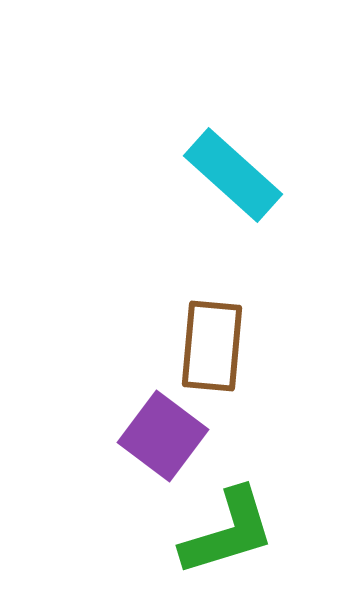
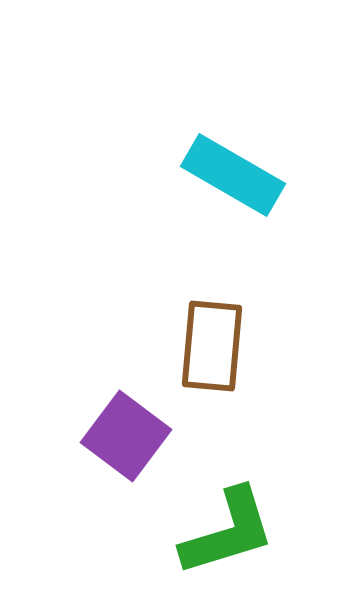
cyan rectangle: rotated 12 degrees counterclockwise
purple square: moved 37 px left
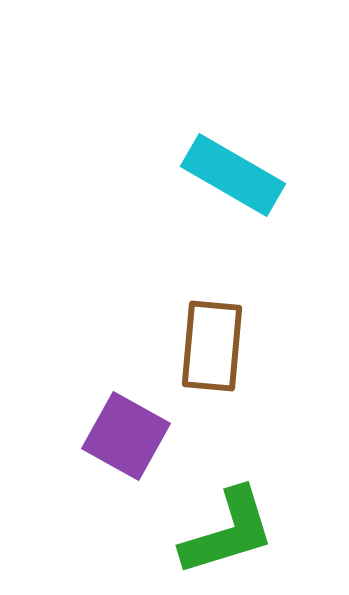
purple square: rotated 8 degrees counterclockwise
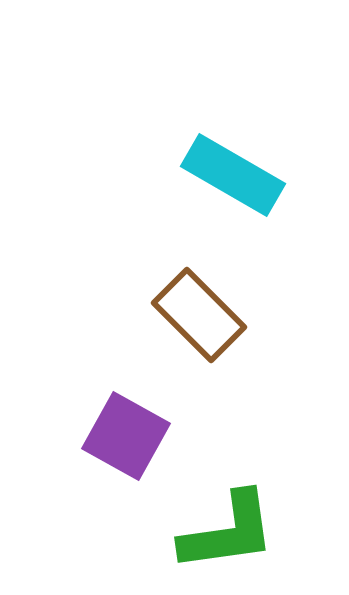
brown rectangle: moved 13 px left, 31 px up; rotated 50 degrees counterclockwise
green L-shape: rotated 9 degrees clockwise
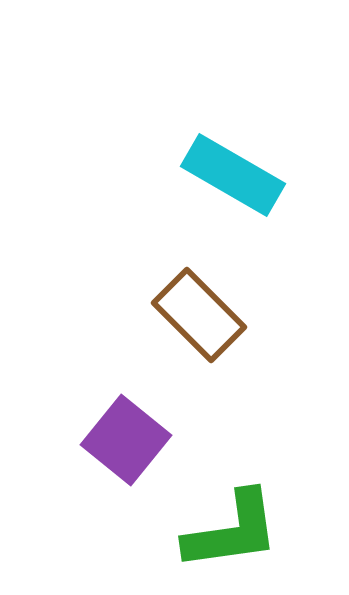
purple square: moved 4 px down; rotated 10 degrees clockwise
green L-shape: moved 4 px right, 1 px up
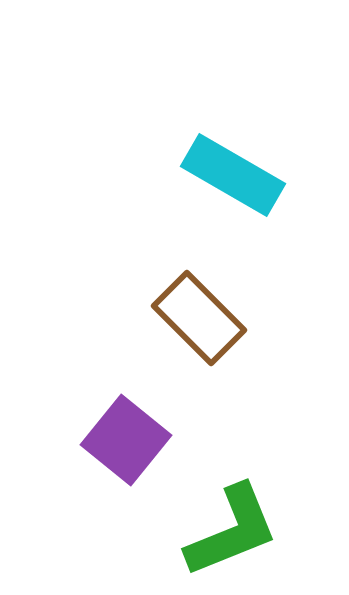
brown rectangle: moved 3 px down
green L-shape: rotated 14 degrees counterclockwise
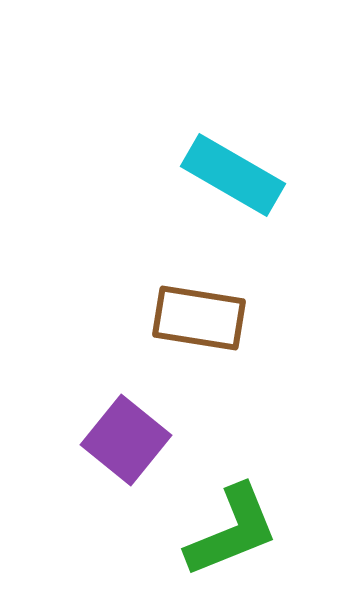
brown rectangle: rotated 36 degrees counterclockwise
